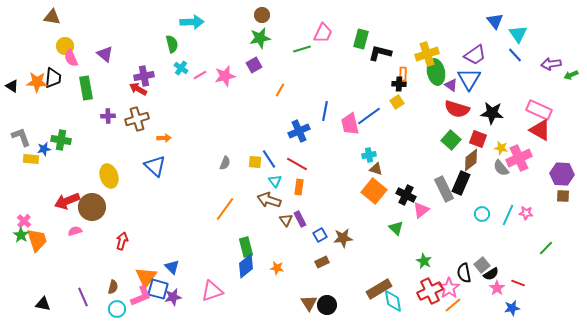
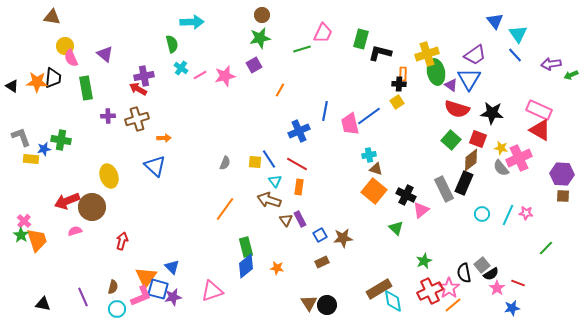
black rectangle at (461, 183): moved 3 px right
green star at (424, 261): rotated 21 degrees clockwise
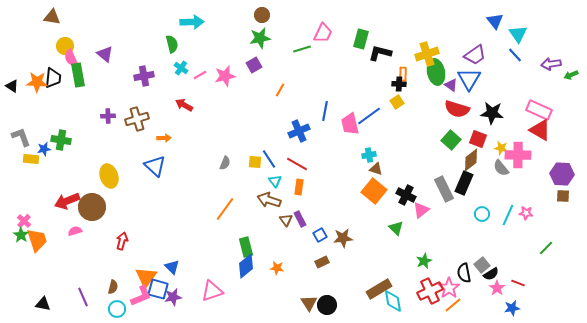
green rectangle at (86, 88): moved 8 px left, 13 px up
red arrow at (138, 89): moved 46 px right, 16 px down
pink cross at (519, 158): moved 1 px left, 3 px up; rotated 25 degrees clockwise
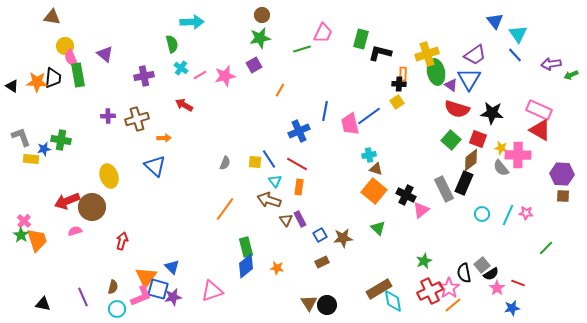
green triangle at (396, 228): moved 18 px left
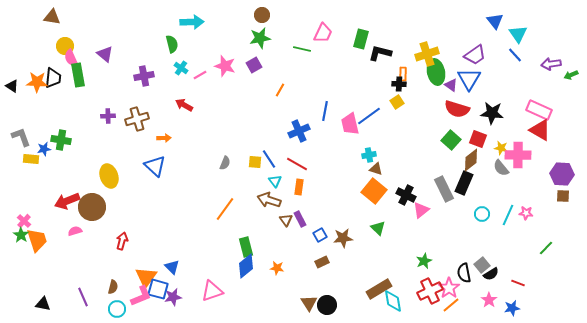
green line at (302, 49): rotated 30 degrees clockwise
pink star at (225, 76): moved 10 px up; rotated 30 degrees clockwise
pink star at (497, 288): moved 8 px left, 12 px down
orange line at (453, 305): moved 2 px left
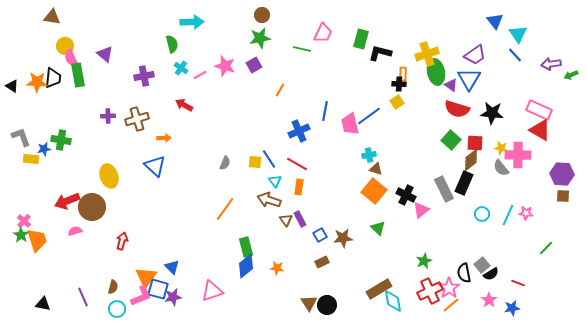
red square at (478, 139): moved 3 px left, 4 px down; rotated 18 degrees counterclockwise
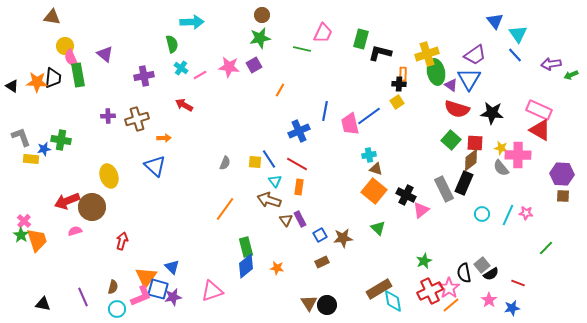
pink star at (225, 66): moved 4 px right, 1 px down; rotated 10 degrees counterclockwise
